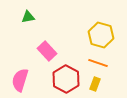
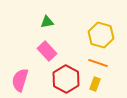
green triangle: moved 19 px right, 5 px down
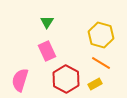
green triangle: rotated 48 degrees counterclockwise
pink rectangle: rotated 18 degrees clockwise
orange line: moved 3 px right; rotated 12 degrees clockwise
yellow rectangle: rotated 40 degrees clockwise
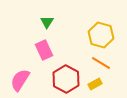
pink rectangle: moved 3 px left, 1 px up
pink semicircle: rotated 15 degrees clockwise
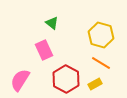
green triangle: moved 5 px right, 1 px down; rotated 24 degrees counterclockwise
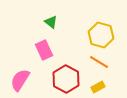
green triangle: moved 1 px left, 1 px up
orange line: moved 2 px left, 1 px up
yellow rectangle: moved 3 px right, 3 px down
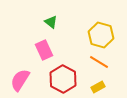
red hexagon: moved 3 px left
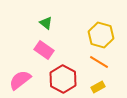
green triangle: moved 5 px left, 1 px down
pink rectangle: rotated 30 degrees counterclockwise
pink semicircle: rotated 20 degrees clockwise
